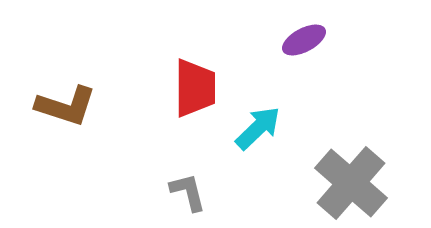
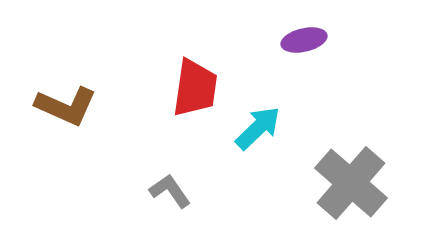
purple ellipse: rotated 15 degrees clockwise
red trapezoid: rotated 8 degrees clockwise
brown L-shape: rotated 6 degrees clockwise
gray L-shape: moved 18 px left, 1 px up; rotated 21 degrees counterclockwise
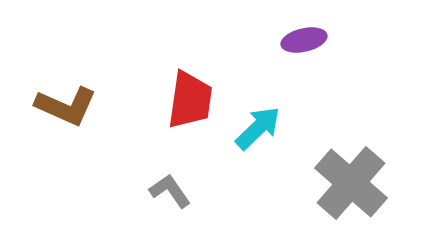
red trapezoid: moved 5 px left, 12 px down
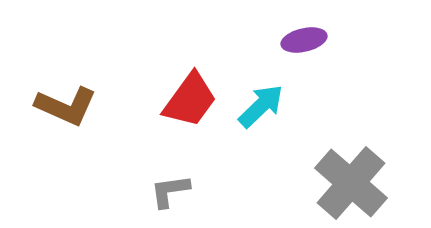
red trapezoid: rotated 28 degrees clockwise
cyan arrow: moved 3 px right, 22 px up
gray L-shape: rotated 63 degrees counterclockwise
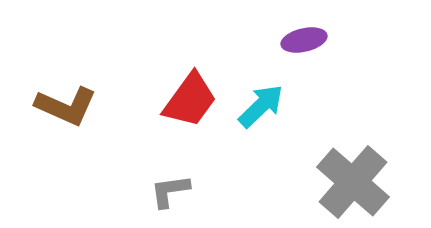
gray cross: moved 2 px right, 1 px up
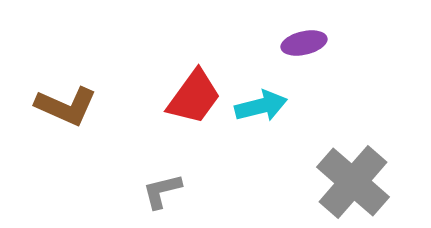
purple ellipse: moved 3 px down
red trapezoid: moved 4 px right, 3 px up
cyan arrow: rotated 30 degrees clockwise
gray L-shape: moved 8 px left; rotated 6 degrees counterclockwise
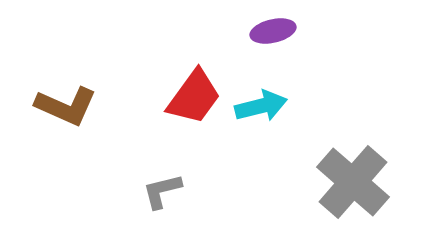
purple ellipse: moved 31 px left, 12 px up
